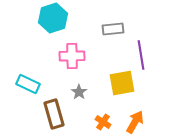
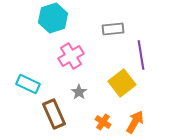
pink cross: moved 1 px left; rotated 30 degrees counterclockwise
yellow square: rotated 28 degrees counterclockwise
brown rectangle: rotated 8 degrees counterclockwise
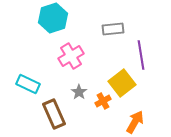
orange cross: moved 21 px up; rotated 28 degrees clockwise
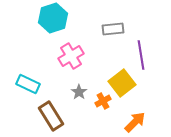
brown rectangle: moved 3 px left, 2 px down; rotated 8 degrees counterclockwise
orange arrow: rotated 15 degrees clockwise
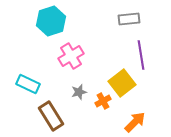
cyan hexagon: moved 2 px left, 3 px down
gray rectangle: moved 16 px right, 10 px up
gray star: rotated 21 degrees clockwise
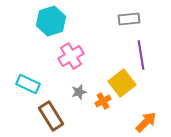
orange arrow: moved 11 px right
